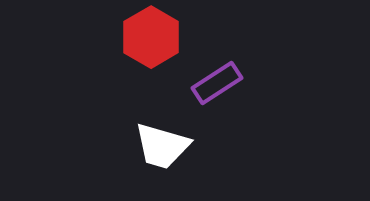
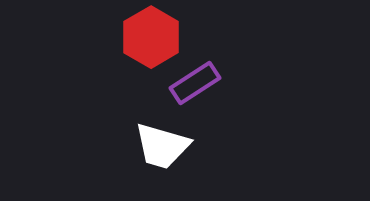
purple rectangle: moved 22 px left
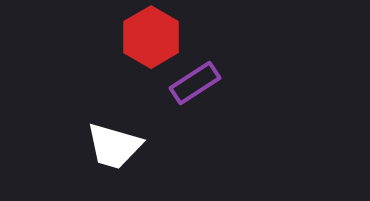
white trapezoid: moved 48 px left
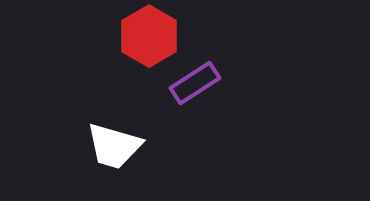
red hexagon: moved 2 px left, 1 px up
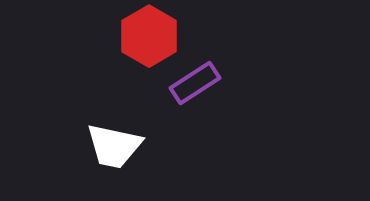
white trapezoid: rotated 4 degrees counterclockwise
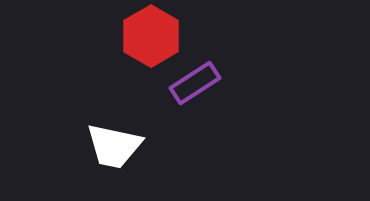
red hexagon: moved 2 px right
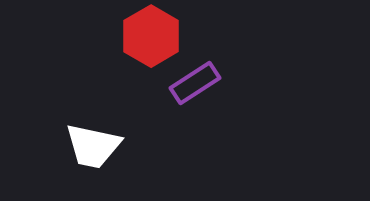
white trapezoid: moved 21 px left
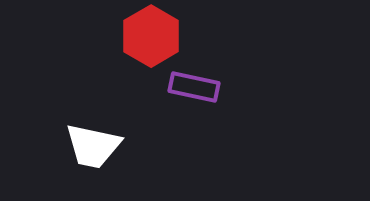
purple rectangle: moved 1 px left, 4 px down; rotated 45 degrees clockwise
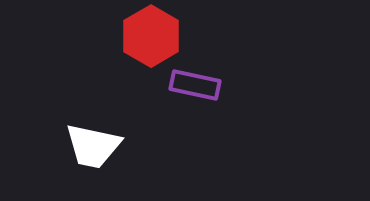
purple rectangle: moved 1 px right, 2 px up
